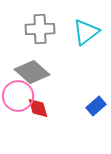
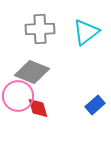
gray diamond: rotated 20 degrees counterclockwise
blue rectangle: moved 1 px left, 1 px up
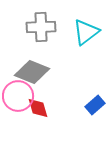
gray cross: moved 1 px right, 2 px up
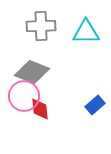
gray cross: moved 1 px up
cyan triangle: rotated 36 degrees clockwise
pink circle: moved 6 px right
red diamond: moved 2 px right, 1 px down; rotated 10 degrees clockwise
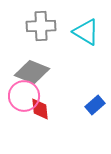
cyan triangle: rotated 32 degrees clockwise
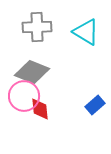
gray cross: moved 4 px left, 1 px down
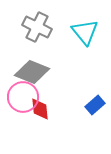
gray cross: rotated 28 degrees clockwise
cyan triangle: moved 1 px left; rotated 20 degrees clockwise
pink circle: moved 1 px left, 1 px down
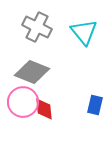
cyan triangle: moved 1 px left
pink circle: moved 5 px down
blue rectangle: rotated 36 degrees counterclockwise
red diamond: moved 4 px right
